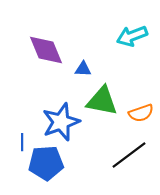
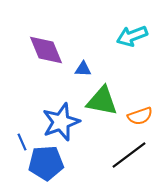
orange semicircle: moved 1 px left, 3 px down
blue line: rotated 24 degrees counterclockwise
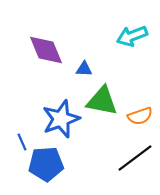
blue triangle: moved 1 px right
blue star: moved 3 px up
black line: moved 6 px right, 3 px down
blue pentagon: moved 1 px down
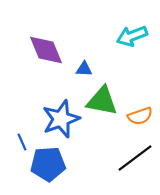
blue pentagon: moved 2 px right
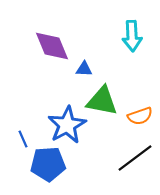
cyan arrow: rotated 72 degrees counterclockwise
purple diamond: moved 6 px right, 4 px up
blue star: moved 6 px right, 6 px down; rotated 9 degrees counterclockwise
blue line: moved 1 px right, 3 px up
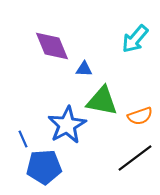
cyan arrow: moved 3 px right, 3 px down; rotated 44 degrees clockwise
blue pentagon: moved 4 px left, 3 px down
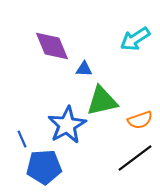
cyan arrow: rotated 16 degrees clockwise
green triangle: rotated 24 degrees counterclockwise
orange semicircle: moved 4 px down
blue line: moved 1 px left
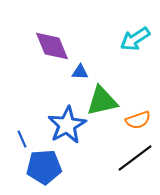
blue triangle: moved 4 px left, 3 px down
orange semicircle: moved 2 px left
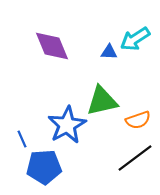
blue triangle: moved 29 px right, 20 px up
